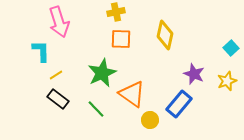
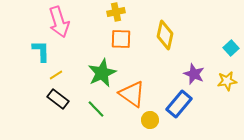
yellow star: rotated 12 degrees clockwise
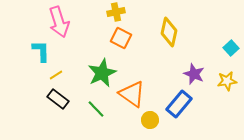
yellow diamond: moved 4 px right, 3 px up
orange square: moved 1 px up; rotated 25 degrees clockwise
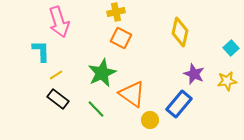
yellow diamond: moved 11 px right
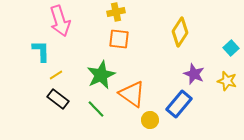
pink arrow: moved 1 px right, 1 px up
yellow diamond: rotated 20 degrees clockwise
orange square: moved 2 px left, 1 px down; rotated 20 degrees counterclockwise
green star: moved 1 px left, 2 px down
yellow star: rotated 24 degrees clockwise
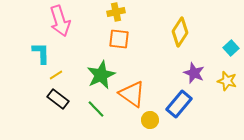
cyan L-shape: moved 2 px down
purple star: moved 1 px up
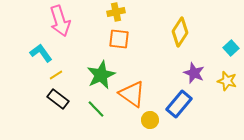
cyan L-shape: rotated 35 degrees counterclockwise
